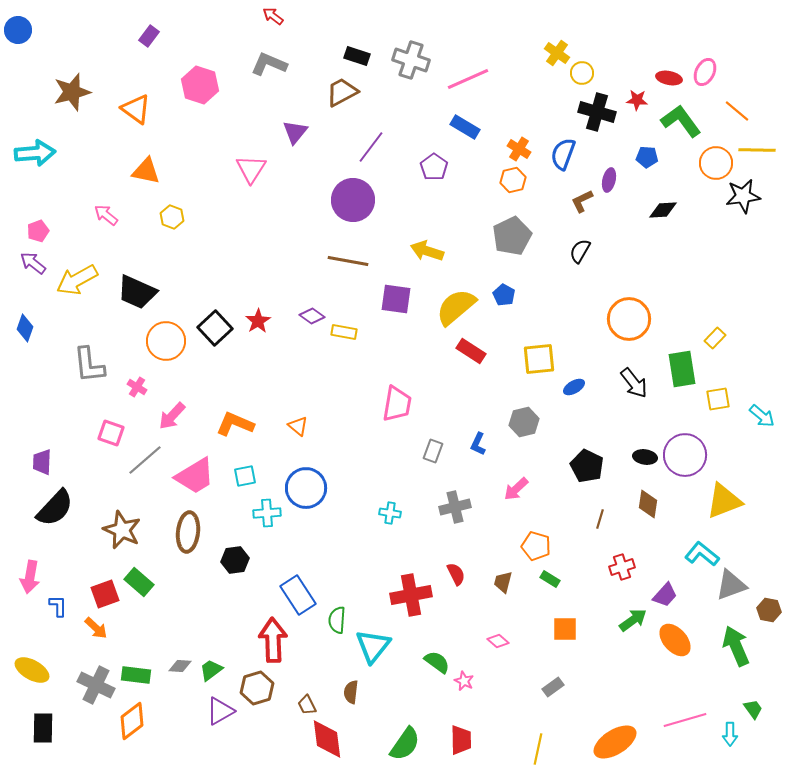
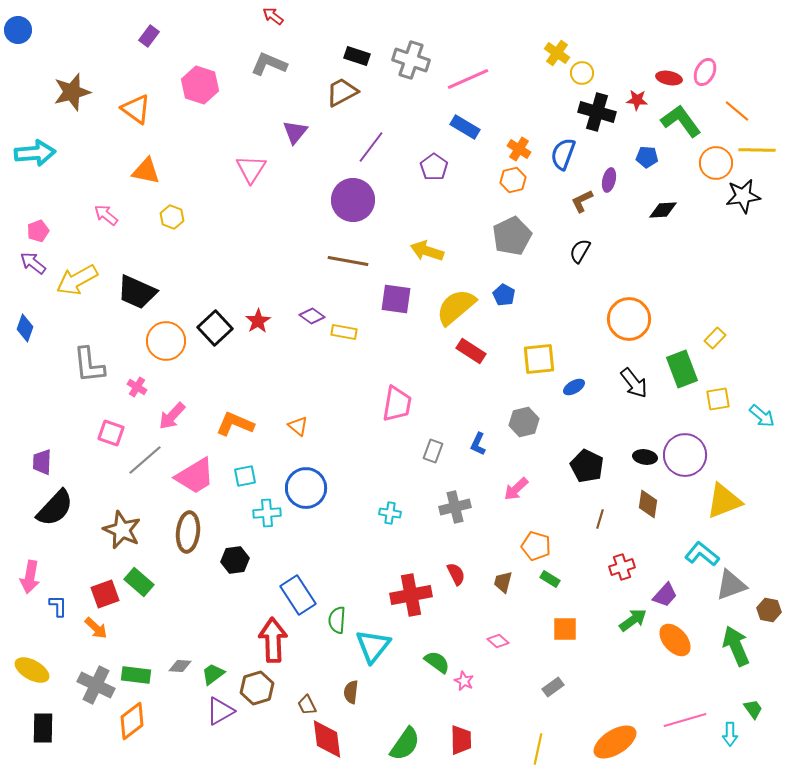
green rectangle at (682, 369): rotated 12 degrees counterclockwise
green trapezoid at (211, 670): moved 2 px right, 4 px down
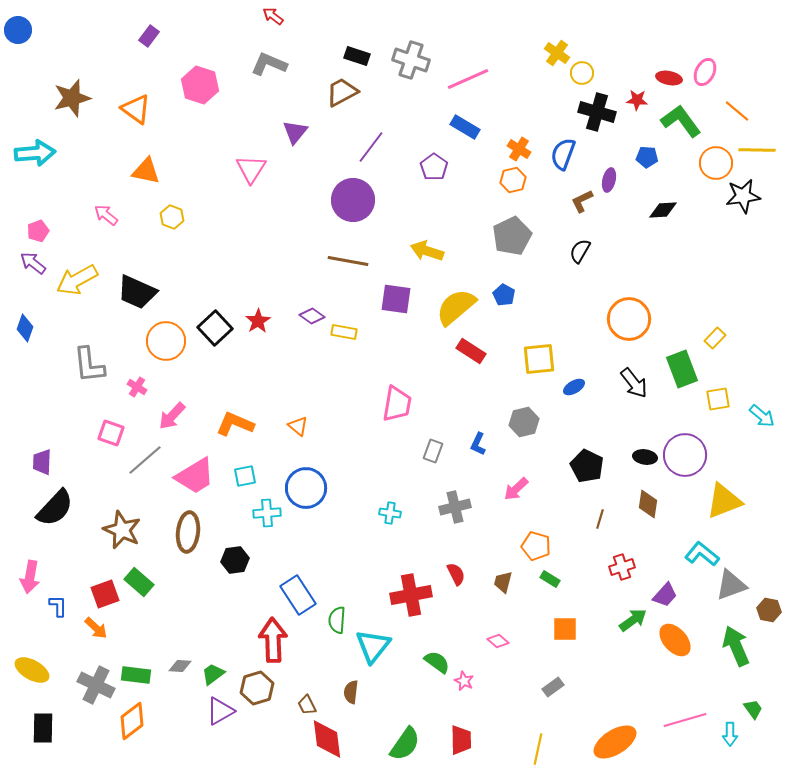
brown star at (72, 92): moved 6 px down
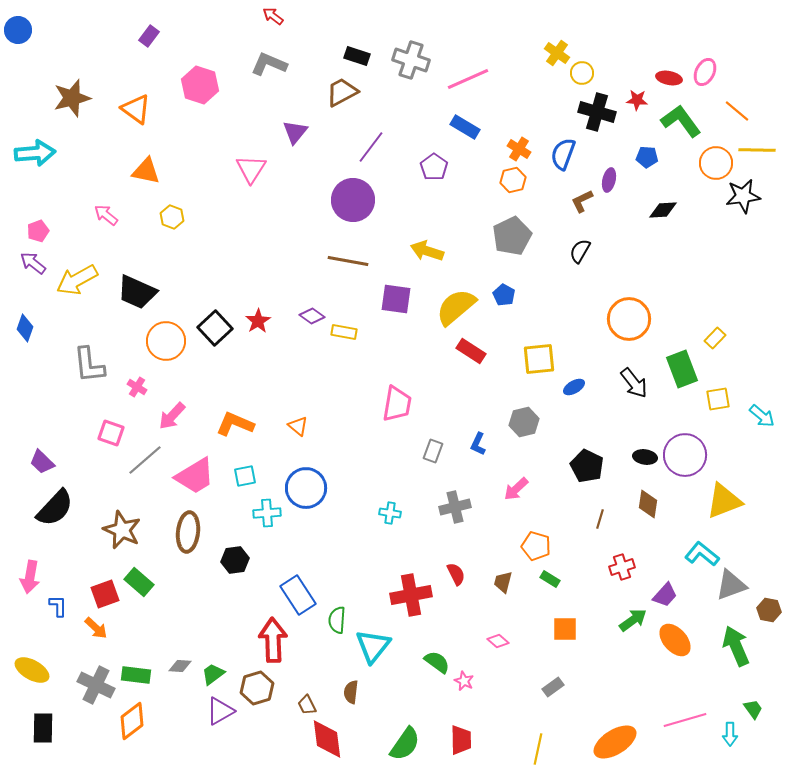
purple trapezoid at (42, 462): rotated 48 degrees counterclockwise
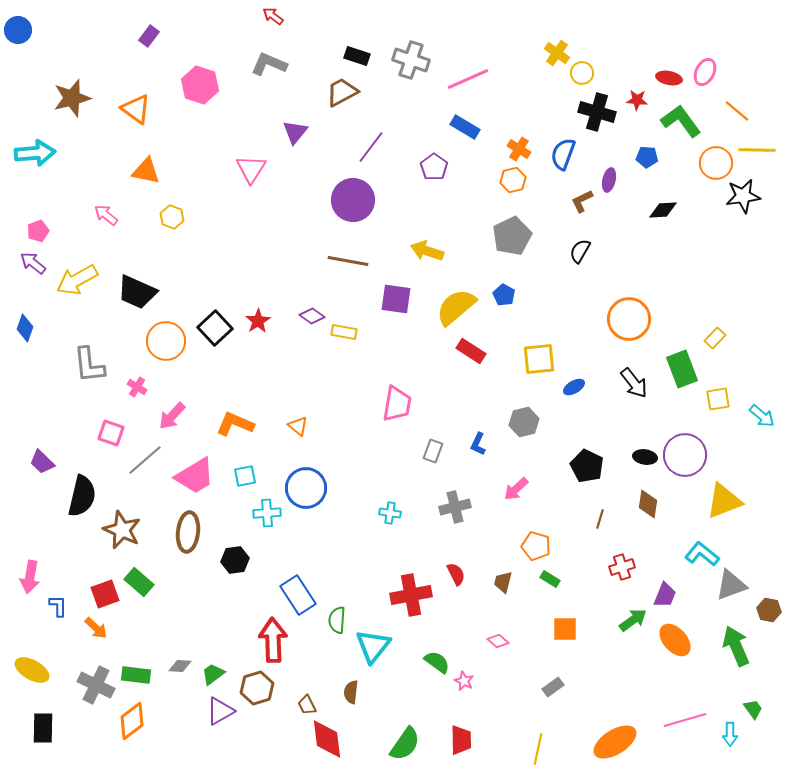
black semicircle at (55, 508): moved 27 px right, 12 px up; rotated 30 degrees counterclockwise
purple trapezoid at (665, 595): rotated 20 degrees counterclockwise
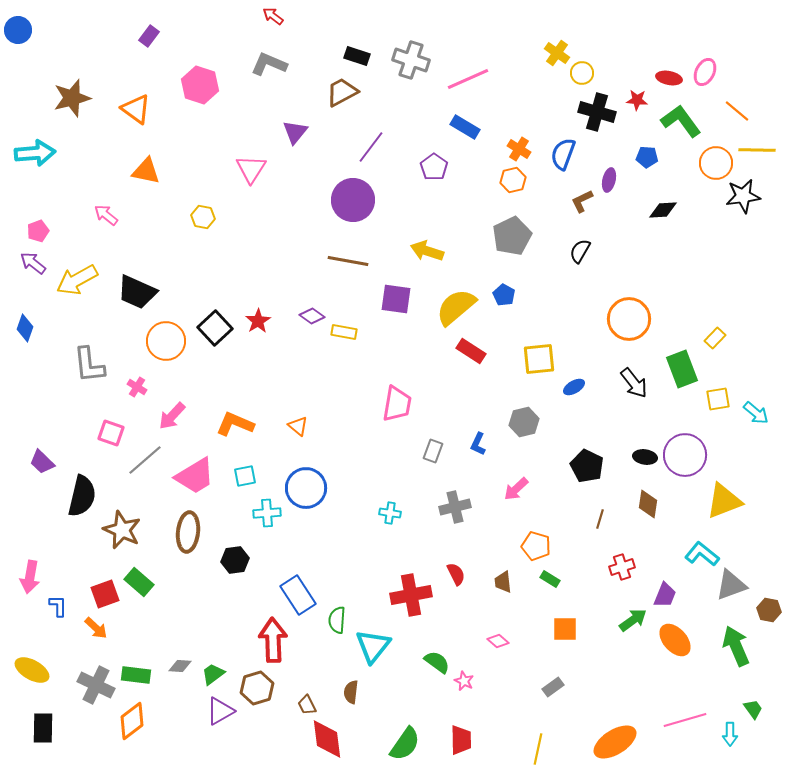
yellow hexagon at (172, 217): moved 31 px right; rotated 10 degrees counterclockwise
cyan arrow at (762, 416): moved 6 px left, 3 px up
brown trapezoid at (503, 582): rotated 20 degrees counterclockwise
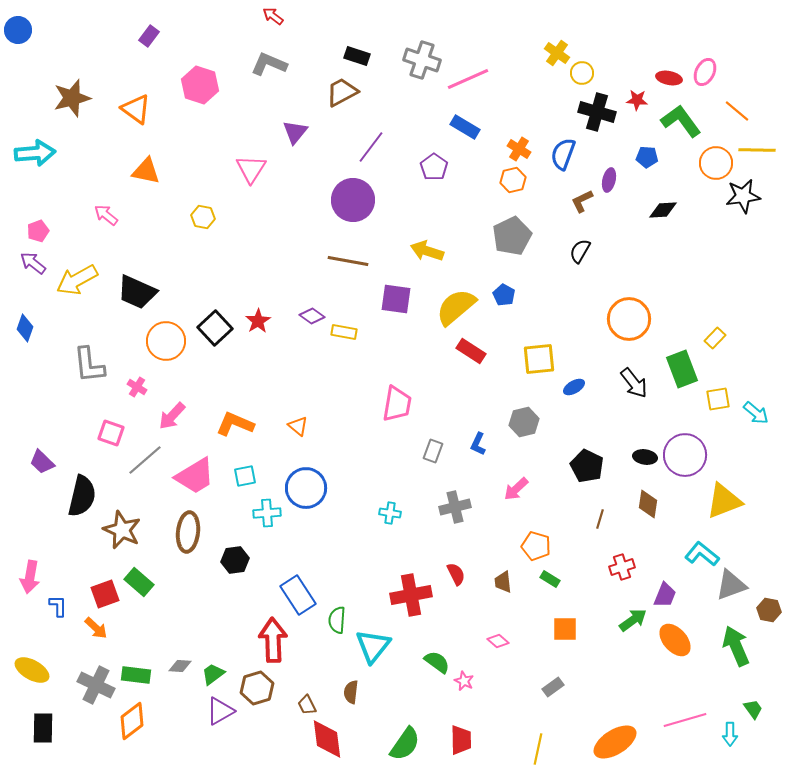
gray cross at (411, 60): moved 11 px right
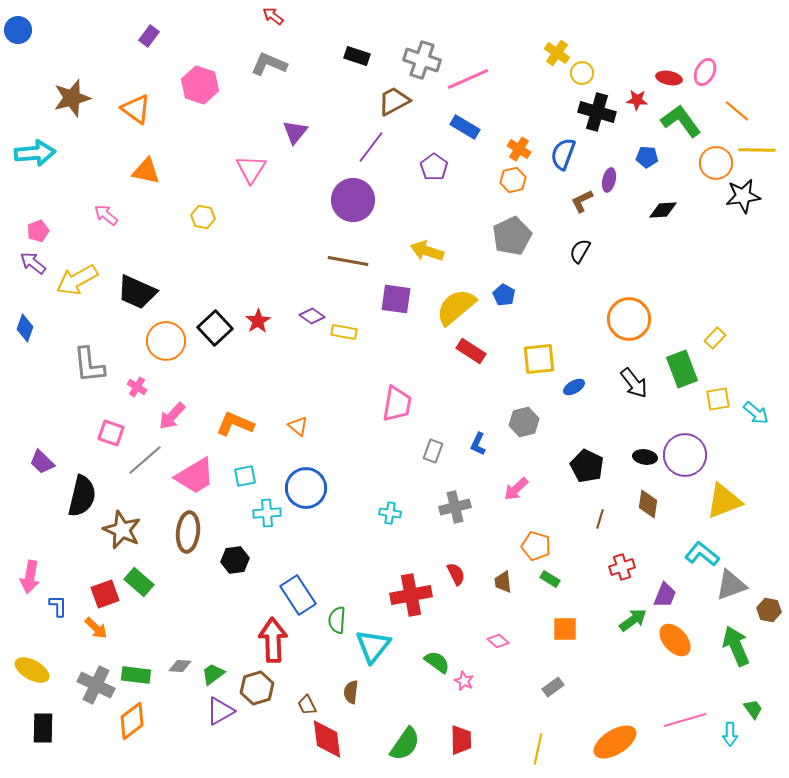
brown trapezoid at (342, 92): moved 52 px right, 9 px down
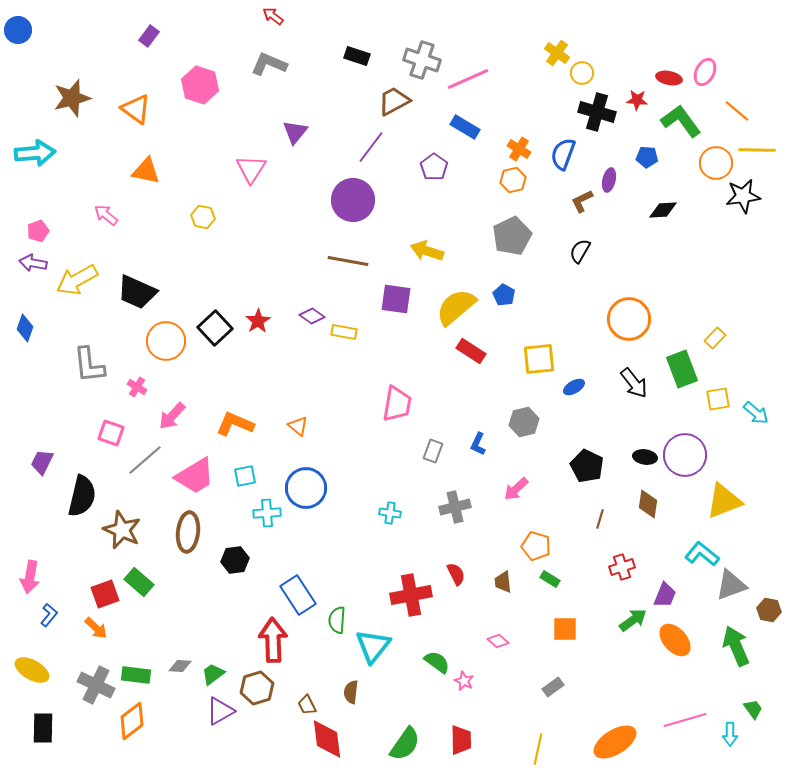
purple arrow at (33, 263): rotated 28 degrees counterclockwise
purple trapezoid at (42, 462): rotated 72 degrees clockwise
blue L-shape at (58, 606): moved 9 px left, 9 px down; rotated 40 degrees clockwise
